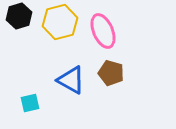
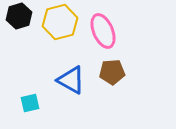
brown pentagon: moved 1 px right, 1 px up; rotated 20 degrees counterclockwise
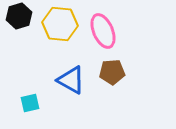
yellow hexagon: moved 2 px down; rotated 20 degrees clockwise
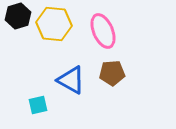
black hexagon: moved 1 px left
yellow hexagon: moved 6 px left
brown pentagon: moved 1 px down
cyan square: moved 8 px right, 2 px down
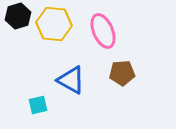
brown pentagon: moved 10 px right
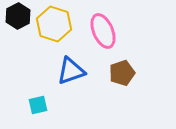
black hexagon: rotated 10 degrees counterclockwise
yellow hexagon: rotated 12 degrees clockwise
brown pentagon: rotated 15 degrees counterclockwise
blue triangle: moved 9 px up; rotated 48 degrees counterclockwise
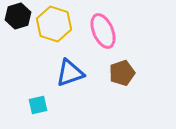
black hexagon: rotated 10 degrees clockwise
blue triangle: moved 1 px left, 2 px down
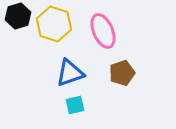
cyan square: moved 37 px right
